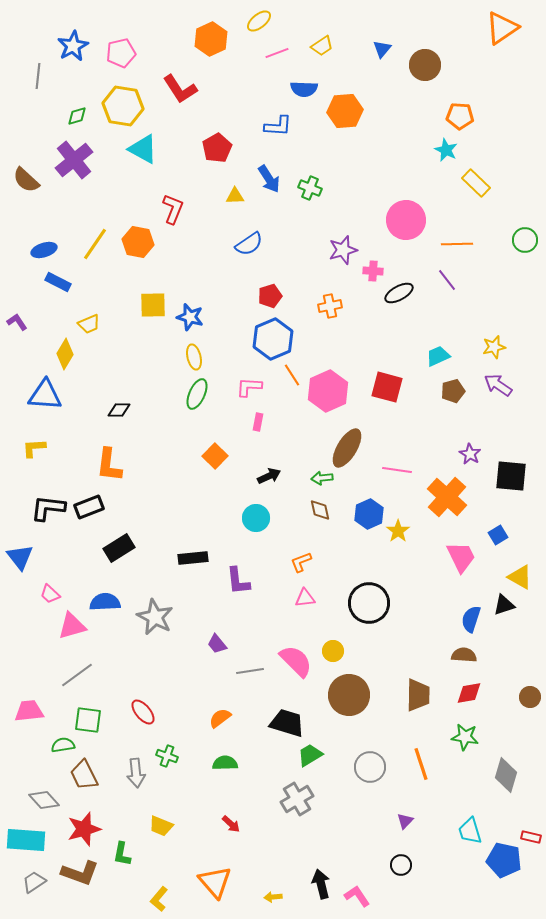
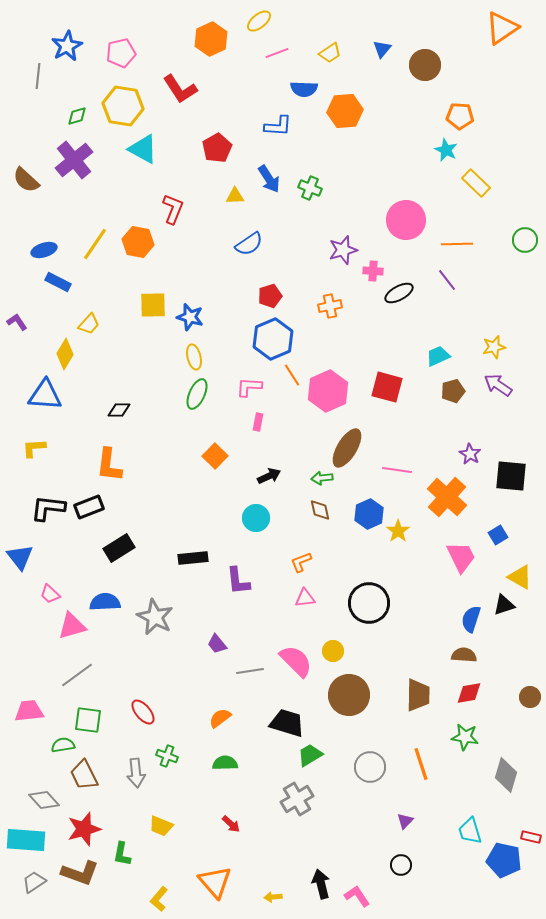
blue star at (73, 46): moved 6 px left
yellow trapezoid at (322, 46): moved 8 px right, 7 px down
yellow trapezoid at (89, 324): rotated 25 degrees counterclockwise
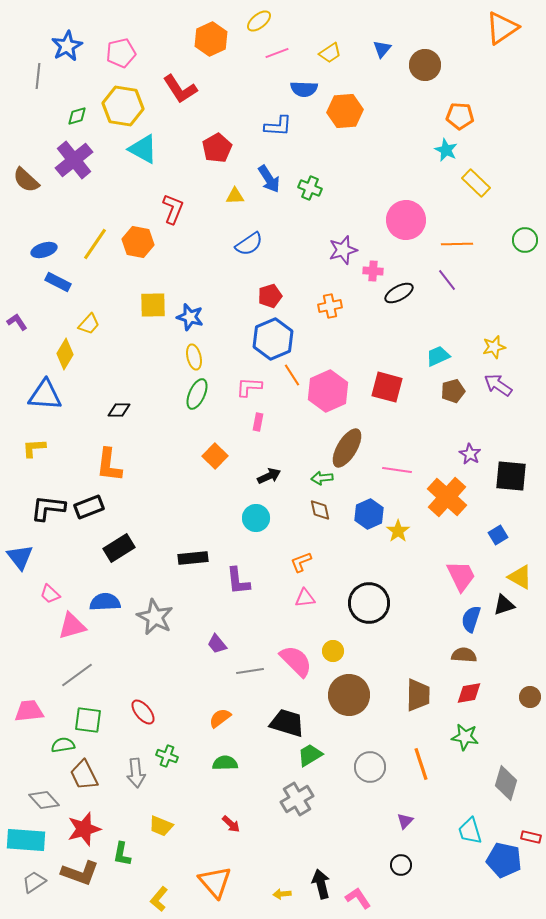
pink trapezoid at (461, 557): moved 19 px down
gray diamond at (506, 775): moved 8 px down
pink L-shape at (357, 896): moved 1 px right, 2 px down
yellow arrow at (273, 897): moved 9 px right, 3 px up
